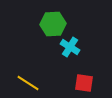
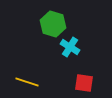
green hexagon: rotated 20 degrees clockwise
yellow line: moved 1 px left, 1 px up; rotated 15 degrees counterclockwise
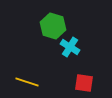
green hexagon: moved 2 px down
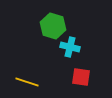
cyan cross: rotated 18 degrees counterclockwise
red square: moved 3 px left, 6 px up
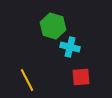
red square: rotated 12 degrees counterclockwise
yellow line: moved 2 px up; rotated 45 degrees clockwise
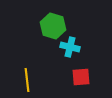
yellow line: rotated 20 degrees clockwise
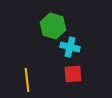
red square: moved 8 px left, 3 px up
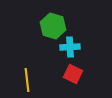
cyan cross: rotated 18 degrees counterclockwise
red square: rotated 30 degrees clockwise
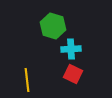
cyan cross: moved 1 px right, 2 px down
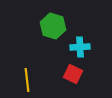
cyan cross: moved 9 px right, 2 px up
